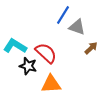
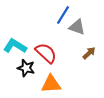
brown arrow: moved 2 px left, 5 px down
black star: moved 2 px left, 2 px down
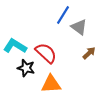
gray triangle: moved 2 px right; rotated 18 degrees clockwise
